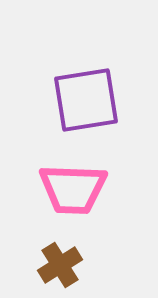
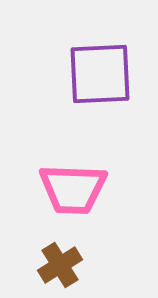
purple square: moved 14 px right, 26 px up; rotated 6 degrees clockwise
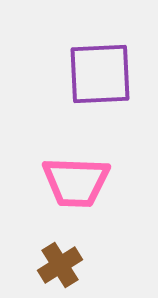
pink trapezoid: moved 3 px right, 7 px up
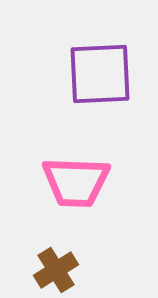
brown cross: moved 4 px left, 5 px down
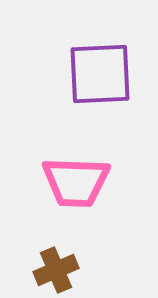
brown cross: rotated 9 degrees clockwise
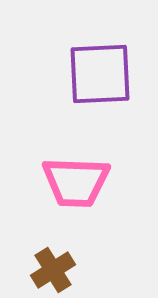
brown cross: moved 3 px left; rotated 9 degrees counterclockwise
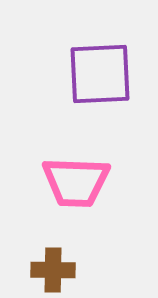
brown cross: rotated 33 degrees clockwise
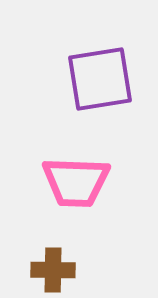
purple square: moved 5 px down; rotated 6 degrees counterclockwise
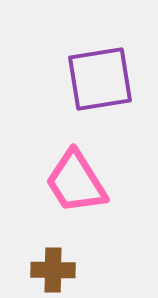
pink trapezoid: rotated 56 degrees clockwise
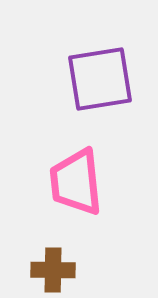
pink trapezoid: rotated 26 degrees clockwise
